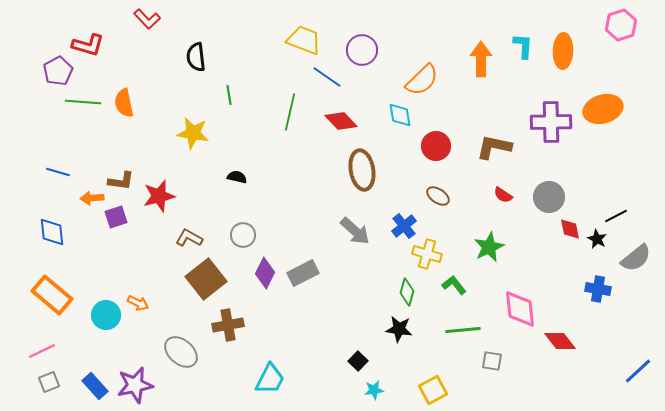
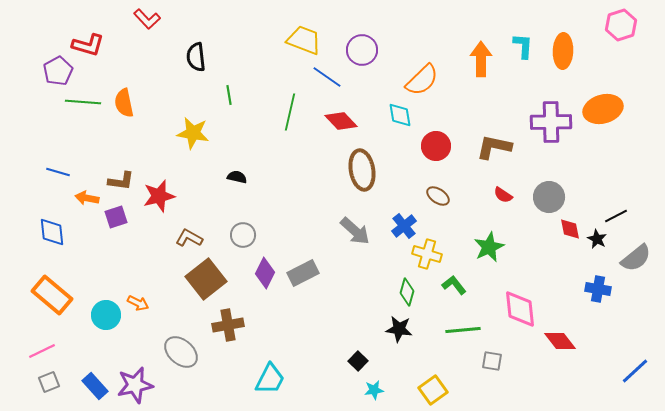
orange arrow at (92, 198): moved 5 px left; rotated 15 degrees clockwise
blue line at (638, 371): moved 3 px left
yellow square at (433, 390): rotated 8 degrees counterclockwise
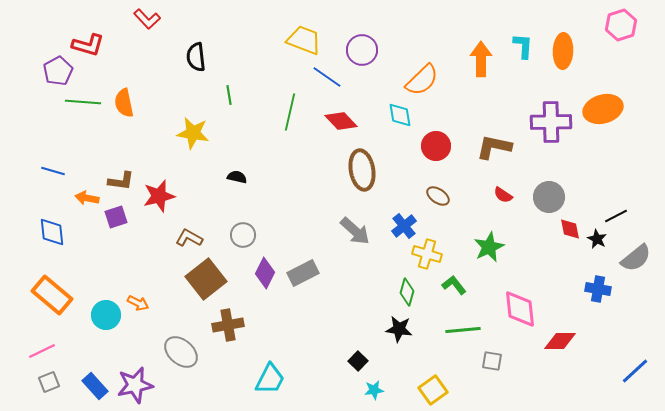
blue line at (58, 172): moved 5 px left, 1 px up
red diamond at (560, 341): rotated 52 degrees counterclockwise
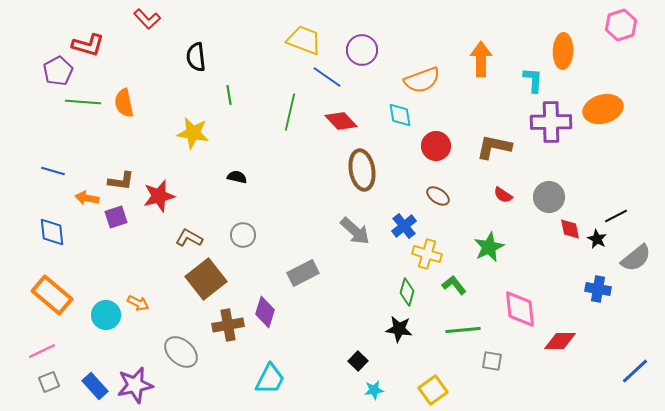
cyan L-shape at (523, 46): moved 10 px right, 34 px down
orange semicircle at (422, 80): rotated 24 degrees clockwise
purple diamond at (265, 273): moved 39 px down; rotated 8 degrees counterclockwise
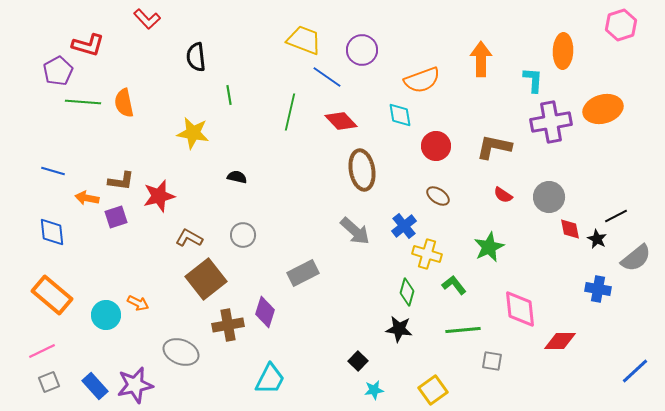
purple cross at (551, 122): rotated 9 degrees counterclockwise
gray ellipse at (181, 352): rotated 20 degrees counterclockwise
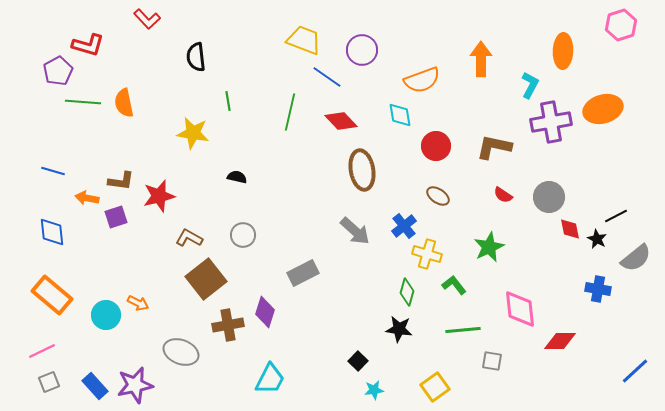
cyan L-shape at (533, 80): moved 3 px left, 5 px down; rotated 24 degrees clockwise
green line at (229, 95): moved 1 px left, 6 px down
yellow square at (433, 390): moved 2 px right, 3 px up
